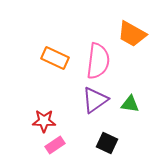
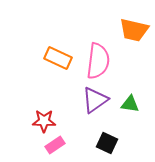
orange trapezoid: moved 2 px right, 4 px up; rotated 16 degrees counterclockwise
orange rectangle: moved 3 px right
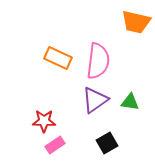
orange trapezoid: moved 2 px right, 8 px up
green triangle: moved 2 px up
black square: rotated 35 degrees clockwise
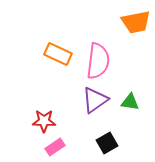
orange trapezoid: rotated 24 degrees counterclockwise
orange rectangle: moved 4 px up
pink rectangle: moved 2 px down
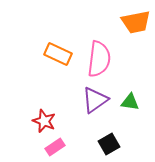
pink semicircle: moved 1 px right, 2 px up
red star: rotated 20 degrees clockwise
black square: moved 2 px right, 1 px down
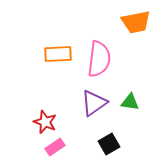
orange rectangle: rotated 28 degrees counterclockwise
purple triangle: moved 1 px left, 3 px down
red star: moved 1 px right, 1 px down
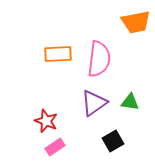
red star: moved 1 px right, 1 px up
black square: moved 4 px right, 3 px up
